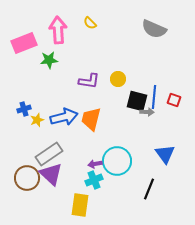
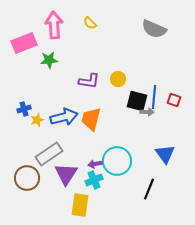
pink arrow: moved 4 px left, 5 px up
purple triangle: moved 15 px right; rotated 20 degrees clockwise
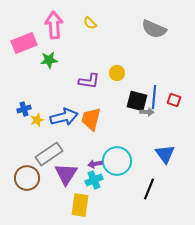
yellow circle: moved 1 px left, 6 px up
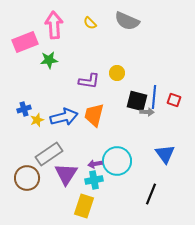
gray semicircle: moved 27 px left, 8 px up
pink rectangle: moved 1 px right, 1 px up
orange trapezoid: moved 3 px right, 4 px up
cyan cross: rotated 12 degrees clockwise
black line: moved 2 px right, 5 px down
yellow rectangle: moved 4 px right, 1 px down; rotated 10 degrees clockwise
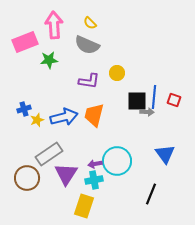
gray semicircle: moved 40 px left, 24 px down
black square: rotated 15 degrees counterclockwise
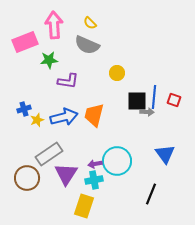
purple L-shape: moved 21 px left
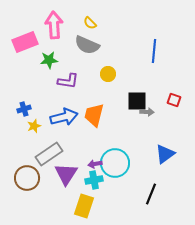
yellow circle: moved 9 px left, 1 px down
blue line: moved 46 px up
yellow star: moved 3 px left, 6 px down
blue triangle: rotated 30 degrees clockwise
cyan circle: moved 2 px left, 2 px down
